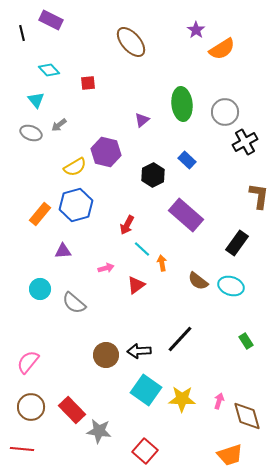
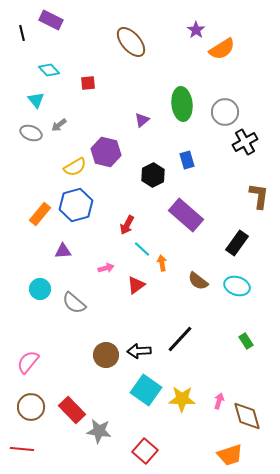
blue rectangle at (187, 160): rotated 30 degrees clockwise
cyan ellipse at (231, 286): moved 6 px right
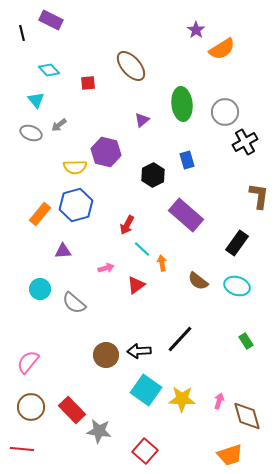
brown ellipse at (131, 42): moved 24 px down
yellow semicircle at (75, 167): rotated 30 degrees clockwise
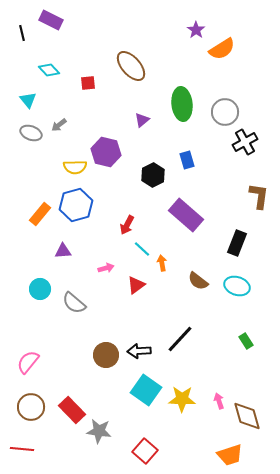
cyan triangle at (36, 100): moved 8 px left
black rectangle at (237, 243): rotated 15 degrees counterclockwise
pink arrow at (219, 401): rotated 35 degrees counterclockwise
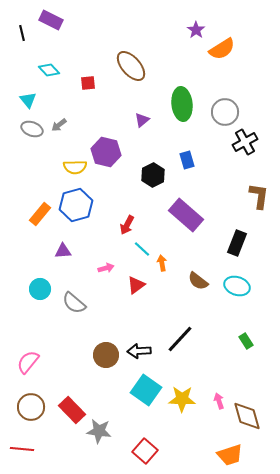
gray ellipse at (31, 133): moved 1 px right, 4 px up
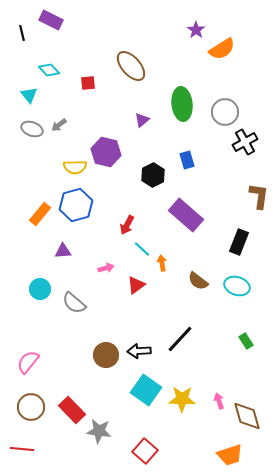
cyan triangle at (28, 100): moved 1 px right, 5 px up
black rectangle at (237, 243): moved 2 px right, 1 px up
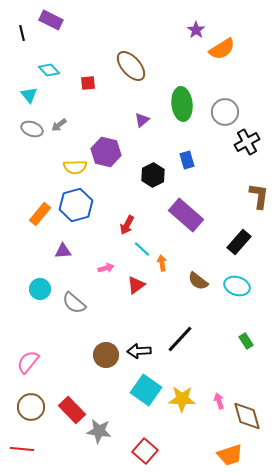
black cross at (245, 142): moved 2 px right
black rectangle at (239, 242): rotated 20 degrees clockwise
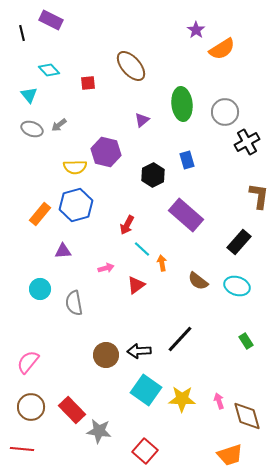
gray semicircle at (74, 303): rotated 40 degrees clockwise
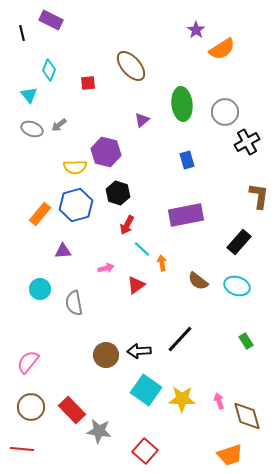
cyan diamond at (49, 70): rotated 65 degrees clockwise
black hexagon at (153, 175): moved 35 px left, 18 px down; rotated 15 degrees counterclockwise
purple rectangle at (186, 215): rotated 52 degrees counterclockwise
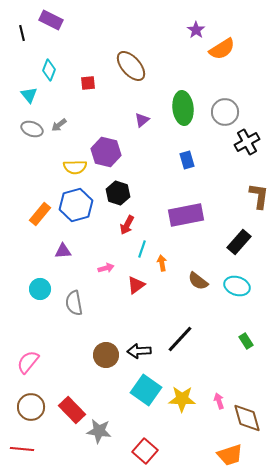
green ellipse at (182, 104): moved 1 px right, 4 px down
cyan line at (142, 249): rotated 66 degrees clockwise
brown diamond at (247, 416): moved 2 px down
